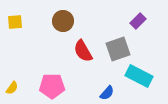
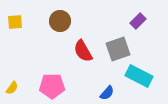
brown circle: moved 3 px left
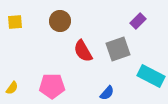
cyan rectangle: moved 12 px right
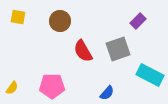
yellow square: moved 3 px right, 5 px up; rotated 14 degrees clockwise
cyan rectangle: moved 1 px left, 1 px up
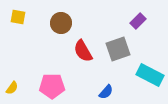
brown circle: moved 1 px right, 2 px down
blue semicircle: moved 1 px left, 1 px up
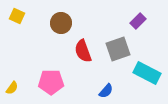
yellow square: moved 1 px left, 1 px up; rotated 14 degrees clockwise
red semicircle: rotated 10 degrees clockwise
cyan rectangle: moved 3 px left, 2 px up
pink pentagon: moved 1 px left, 4 px up
blue semicircle: moved 1 px up
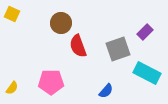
yellow square: moved 5 px left, 2 px up
purple rectangle: moved 7 px right, 11 px down
red semicircle: moved 5 px left, 5 px up
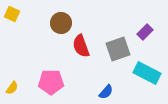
red semicircle: moved 3 px right
blue semicircle: moved 1 px down
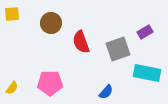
yellow square: rotated 28 degrees counterclockwise
brown circle: moved 10 px left
purple rectangle: rotated 14 degrees clockwise
red semicircle: moved 4 px up
cyan rectangle: rotated 16 degrees counterclockwise
pink pentagon: moved 1 px left, 1 px down
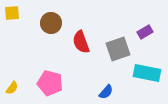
yellow square: moved 1 px up
pink pentagon: rotated 15 degrees clockwise
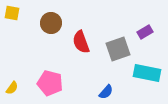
yellow square: rotated 14 degrees clockwise
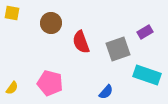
cyan rectangle: moved 2 px down; rotated 8 degrees clockwise
